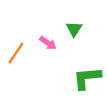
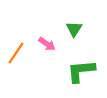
pink arrow: moved 1 px left, 1 px down
green L-shape: moved 6 px left, 7 px up
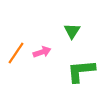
green triangle: moved 2 px left, 2 px down
pink arrow: moved 5 px left, 8 px down; rotated 54 degrees counterclockwise
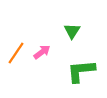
pink arrow: rotated 18 degrees counterclockwise
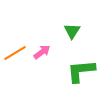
orange line: moved 1 px left; rotated 25 degrees clockwise
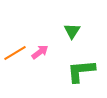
pink arrow: moved 2 px left
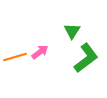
orange line: moved 4 px down; rotated 15 degrees clockwise
green L-shape: moved 5 px right, 13 px up; rotated 148 degrees clockwise
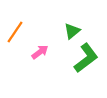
green triangle: rotated 18 degrees clockwise
orange line: moved 25 px up; rotated 40 degrees counterclockwise
